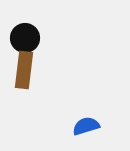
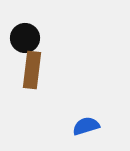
brown rectangle: moved 8 px right
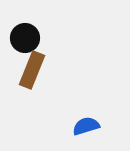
brown rectangle: rotated 15 degrees clockwise
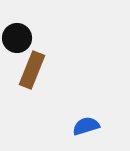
black circle: moved 8 px left
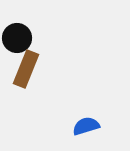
brown rectangle: moved 6 px left, 1 px up
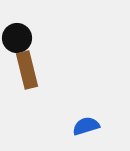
brown rectangle: moved 1 px right, 1 px down; rotated 36 degrees counterclockwise
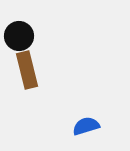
black circle: moved 2 px right, 2 px up
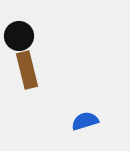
blue semicircle: moved 1 px left, 5 px up
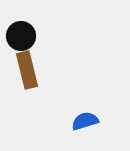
black circle: moved 2 px right
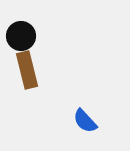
blue semicircle: rotated 116 degrees counterclockwise
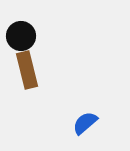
blue semicircle: moved 2 px down; rotated 92 degrees clockwise
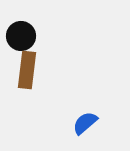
brown rectangle: rotated 21 degrees clockwise
